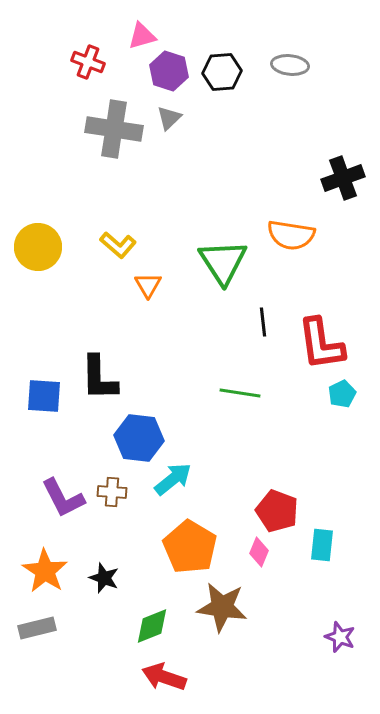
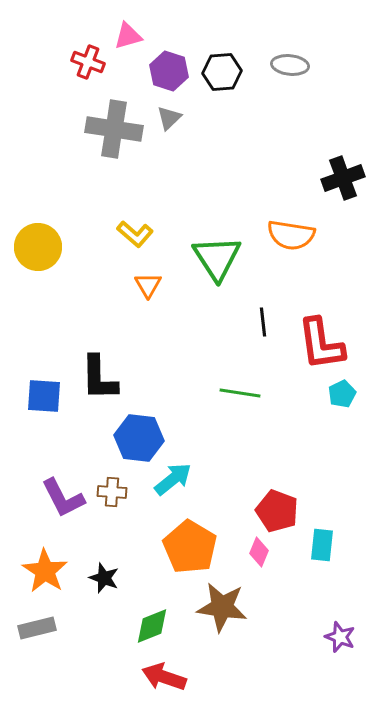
pink triangle: moved 14 px left
yellow L-shape: moved 17 px right, 11 px up
green triangle: moved 6 px left, 4 px up
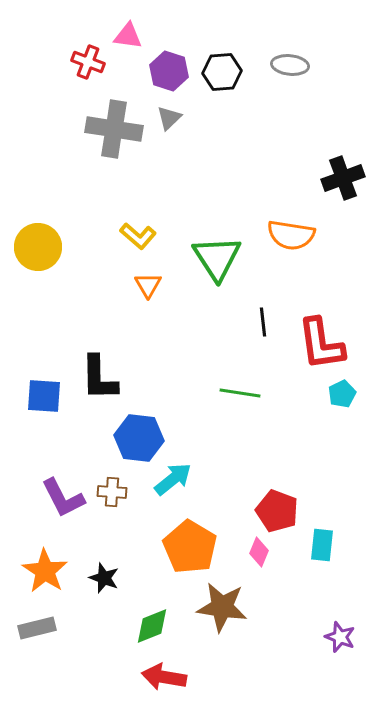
pink triangle: rotated 24 degrees clockwise
yellow L-shape: moved 3 px right, 2 px down
red arrow: rotated 9 degrees counterclockwise
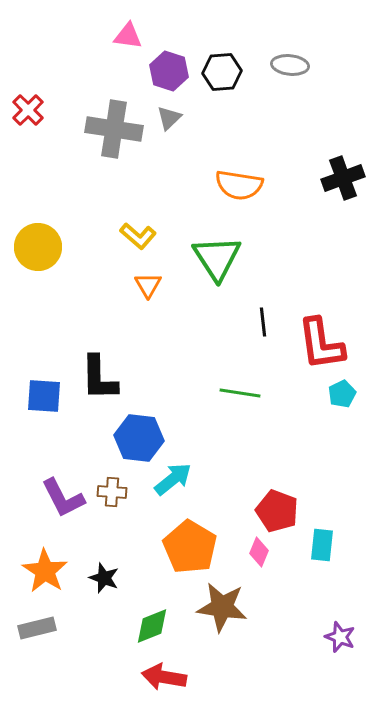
red cross: moved 60 px left, 48 px down; rotated 24 degrees clockwise
orange semicircle: moved 52 px left, 50 px up
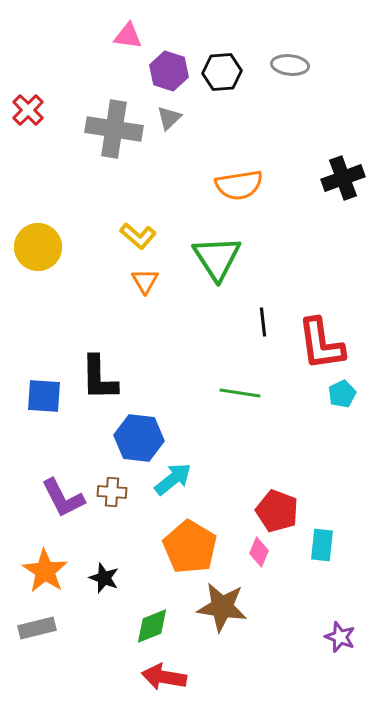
orange semicircle: rotated 18 degrees counterclockwise
orange triangle: moved 3 px left, 4 px up
